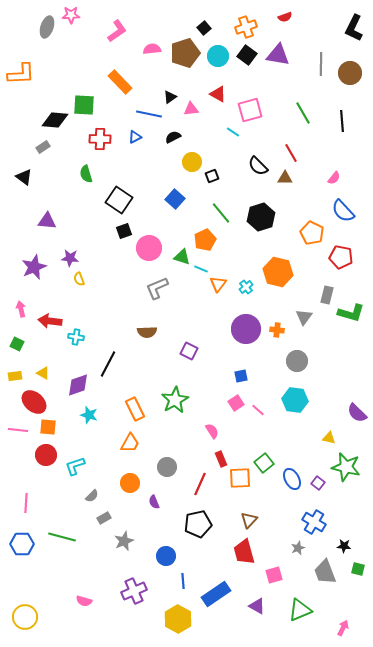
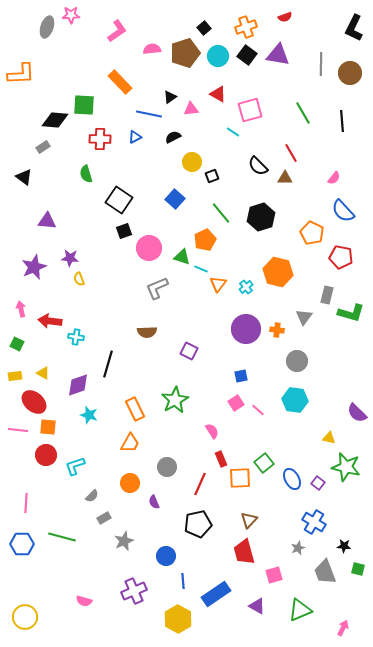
black line at (108, 364): rotated 12 degrees counterclockwise
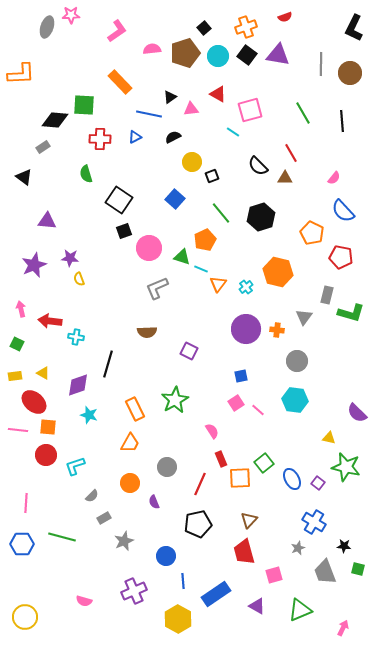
purple star at (34, 267): moved 2 px up
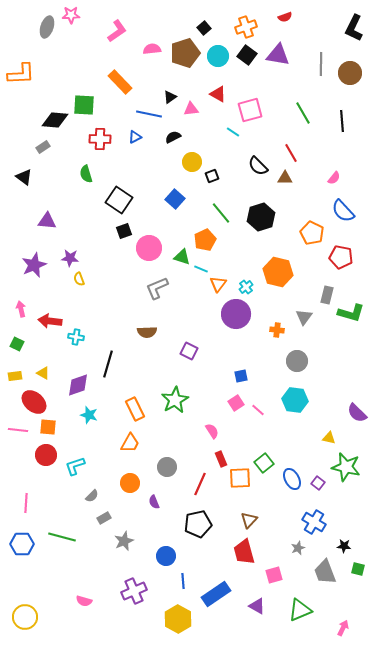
purple circle at (246, 329): moved 10 px left, 15 px up
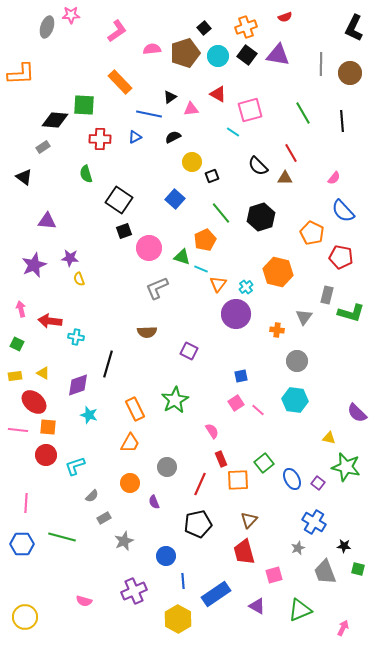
orange square at (240, 478): moved 2 px left, 2 px down
